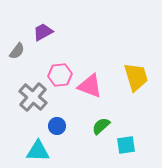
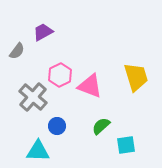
pink hexagon: rotated 20 degrees counterclockwise
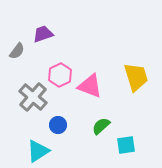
purple trapezoid: moved 2 px down; rotated 10 degrees clockwise
blue circle: moved 1 px right, 1 px up
cyan triangle: rotated 35 degrees counterclockwise
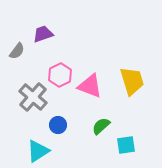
yellow trapezoid: moved 4 px left, 4 px down
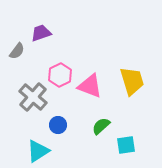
purple trapezoid: moved 2 px left, 1 px up
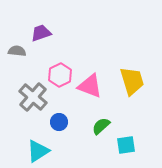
gray semicircle: rotated 120 degrees counterclockwise
blue circle: moved 1 px right, 3 px up
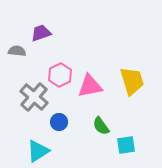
pink triangle: rotated 32 degrees counterclockwise
gray cross: moved 1 px right
green semicircle: rotated 84 degrees counterclockwise
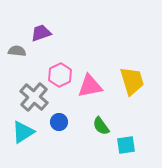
cyan triangle: moved 15 px left, 19 px up
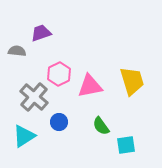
pink hexagon: moved 1 px left, 1 px up
cyan triangle: moved 1 px right, 4 px down
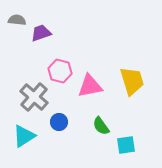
gray semicircle: moved 31 px up
pink hexagon: moved 1 px right, 3 px up; rotated 20 degrees counterclockwise
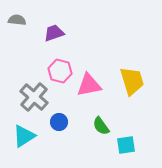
purple trapezoid: moved 13 px right
pink triangle: moved 1 px left, 1 px up
